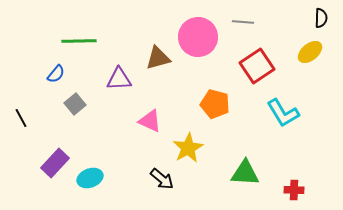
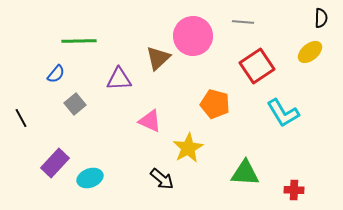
pink circle: moved 5 px left, 1 px up
brown triangle: rotated 28 degrees counterclockwise
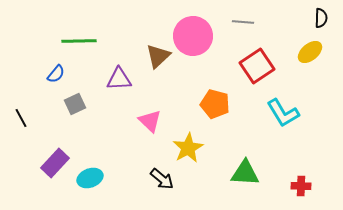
brown triangle: moved 2 px up
gray square: rotated 15 degrees clockwise
pink triangle: rotated 20 degrees clockwise
red cross: moved 7 px right, 4 px up
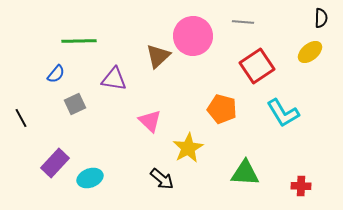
purple triangle: moved 5 px left; rotated 12 degrees clockwise
orange pentagon: moved 7 px right, 5 px down
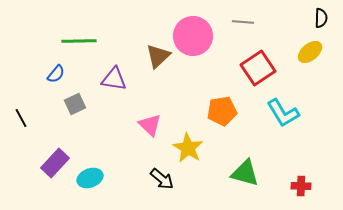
red square: moved 1 px right, 2 px down
orange pentagon: moved 2 px down; rotated 24 degrees counterclockwise
pink triangle: moved 4 px down
yellow star: rotated 12 degrees counterclockwise
green triangle: rotated 12 degrees clockwise
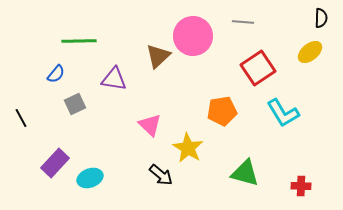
black arrow: moved 1 px left, 4 px up
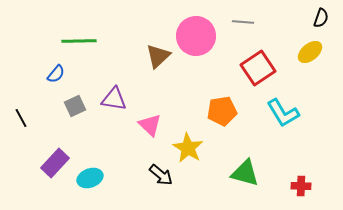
black semicircle: rotated 18 degrees clockwise
pink circle: moved 3 px right
purple triangle: moved 20 px down
gray square: moved 2 px down
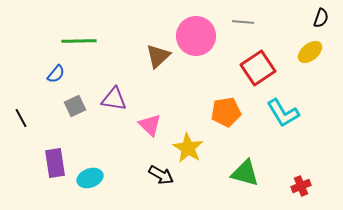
orange pentagon: moved 4 px right, 1 px down
purple rectangle: rotated 52 degrees counterclockwise
black arrow: rotated 10 degrees counterclockwise
red cross: rotated 24 degrees counterclockwise
